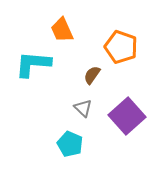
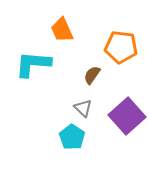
orange pentagon: rotated 12 degrees counterclockwise
cyan pentagon: moved 2 px right, 7 px up; rotated 10 degrees clockwise
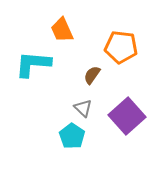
cyan pentagon: moved 1 px up
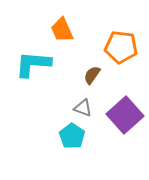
gray triangle: rotated 24 degrees counterclockwise
purple square: moved 2 px left, 1 px up
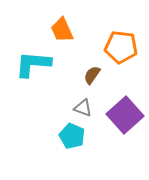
cyan pentagon: rotated 10 degrees counterclockwise
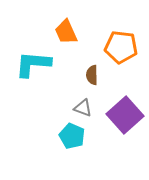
orange trapezoid: moved 4 px right, 2 px down
brown semicircle: rotated 36 degrees counterclockwise
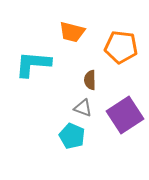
orange trapezoid: moved 6 px right; rotated 52 degrees counterclockwise
brown semicircle: moved 2 px left, 5 px down
purple square: rotated 9 degrees clockwise
